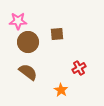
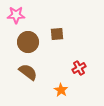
pink star: moved 2 px left, 6 px up
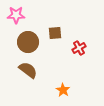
brown square: moved 2 px left, 1 px up
red cross: moved 20 px up
brown semicircle: moved 2 px up
orange star: moved 2 px right
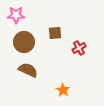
brown circle: moved 4 px left
brown semicircle: rotated 12 degrees counterclockwise
